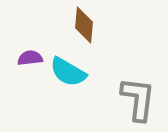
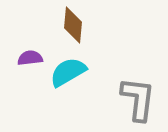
brown diamond: moved 11 px left
cyan semicircle: rotated 120 degrees clockwise
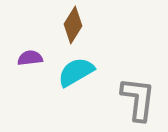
brown diamond: rotated 27 degrees clockwise
cyan semicircle: moved 8 px right
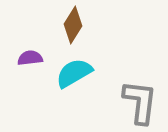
cyan semicircle: moved 2 px left, 1 px down
gray L-shape: moved 2 px right, 3 px down
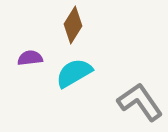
gray L-shape: rotated 42 degrees counterclockwise
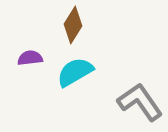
cyan semicircle: moved 1 px right, 1 px up
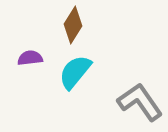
cyan semicircle: rotated 21 degrees counterclockwise
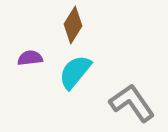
gray L-shape: moved 8 px left, 1 px down
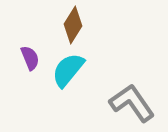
purple semicircle: rotated 75 degrees clockwise
cyan semicircle: moved 7 px left, 2 px up
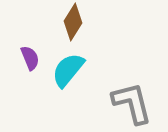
brown diamond: moved 3 px up
gray L-shape: rotated 21 degrees clockwise
